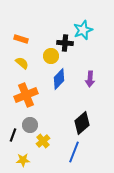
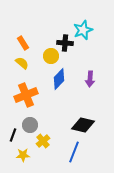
orange rectangle: moved 2 px right, 4 px down; rotated 40 degrees clockwise
black diamond: moved 1 px right, 2 px down; rotated 55 degrees clockwise
yellow star: moved 5 px up
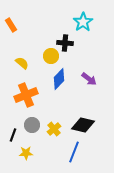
cyan star: moved 8 px up; rotated 12 degrees counterclockwise
orange rectangle: moved 12 px left, 18 px up
purple arrow: moved 1 px left; rotated 56 degrees counterclockwise
gray circle: moved 2 px right
yellow cross: moved 11 px right, 12 px up
yellow star: moved 3 px right, 2 px up
